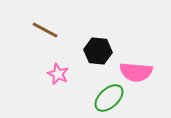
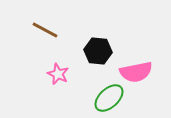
pink semicircle: rotated 16 degrees counterclockwise
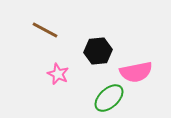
black hexagon: rotated 12 degrees counterclockwise
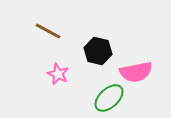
brown line: moved 3 px right, 1 px down
black hexagon: rotated 20 degrees clockwise
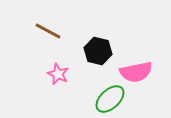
green ellipse: moved 1 px right, 1 px down
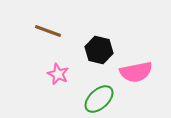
brown line: rotated 8 degrees counterclockwise
black hexagon: moved 1 px right, 1 px up
green ellipse: moved 11 px left
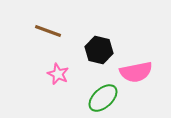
green ellipse: moved 4 px right, 1 px up
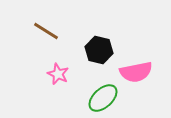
brown line: moved 2 px left; rotated 12 degrees clockwise
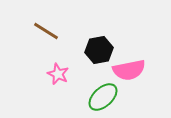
black hexagon: rotated 24 degrees counterclockwise
pink semicircle: moved 7 px left, 2 px up
green ellipse: moved 1 px up
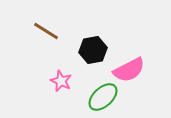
black hexagon: moved 6 px left
pink semicircle: rotated 16 degrees counterclockwise
pink star: moved 3 px right, 7 px down
